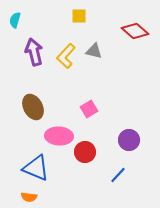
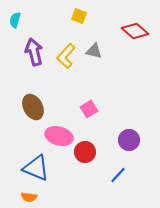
yellow square: rotated 21 degrees clockwise
pink ellipse: rotated 12 degrees clockwise
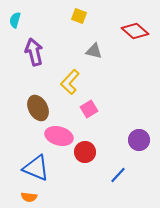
yellow L-shape: moved 4 px right, 26 px down
brown ellipse: moved 5 px right, 1 px down
purple circle: moved 10 px right
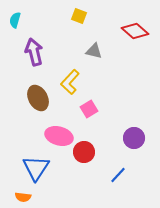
brown ellipse: moved 10 px up
purple circle: moved 5 px left, 2 px up
red circle: moved 1 px left
blue triangle: rotated 40 degrees clockwise
orange semicircle: moved 6 px left
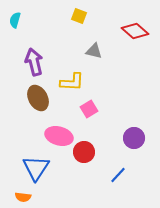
purple arrow: moved 10 px down
yellow L-shape: moved 2 px right; rotated 130 degrees counterclockwise
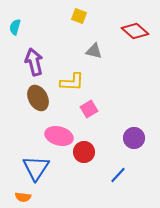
cyan semicircle: moved 7 px down
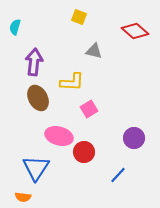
yellow square: moved 1 px down
purple arrow: rotated 20 degrees clockwise
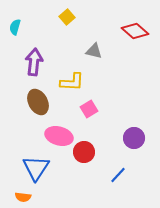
yellow square: moved 12 px left; rotated 28 degrees clockwise
brown ellipse: moved 4 px down
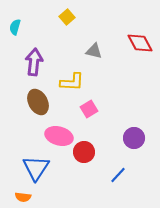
red diamond: moved 5 px right, 12 px down; rotated 20 degrees clockwise
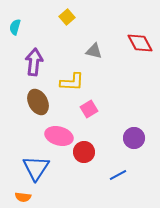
blue line: rotated 18 degrees clockwise
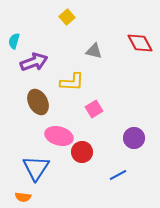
cyan semicircle: moved 1 px left, 14 px down
purple arrow: rotated 64 degrees clockwise
pink square: moved 5 px right
red circle: moved 2 px left
